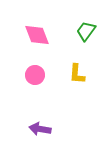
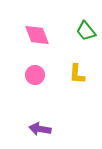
green trapezoid: rotated 75 degrees counterclockwise
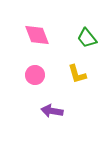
green trapezoid: moved 1 px right, 7 px down
yellow L-shape: rotated 20 degrees counterclockwise
purple arrow: moved 12 px right, 18 px up
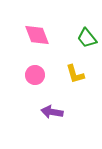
yellow L-shape: moved 2 px left
purple arrow: moved 1 px down
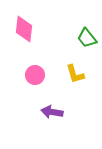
pink diamond: moved 13 px left, 6 px up; rotated 28 degrees clockwise
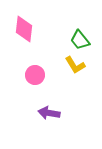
green trapezoid: moved 7 px left, 2 px down
yellow L-shape: moved 9 px up; rotated 15 degrees counterclockwise
purple arrow: moved 3 px left, 1 px down
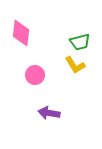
pink diamond: moved 3 px left, 4 px down
green trapezoid: moved 2 px down; rotated 65 degrees counterclockwise
